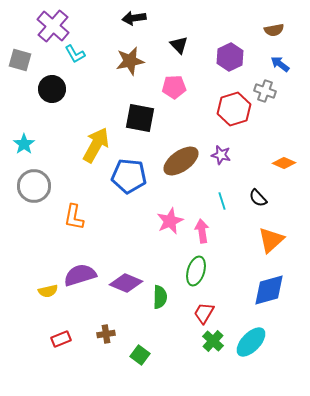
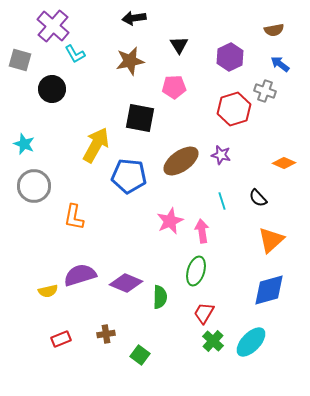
black triangle: rotated 12 degrees clockwise
cyan star: rotated 15 degrees counterclockwise
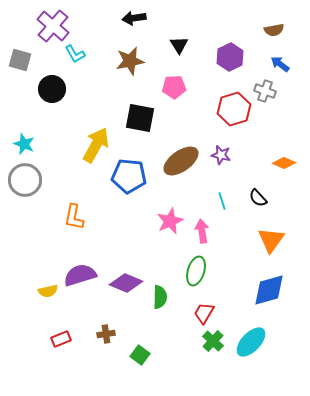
gray circle: moved 9 px left, 6 px up
orange triangle: rotated 12 degrees counterclockwise
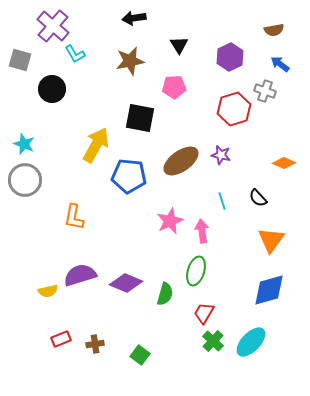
green semicircle: moved 5 px right, 3 px up; rotated 15 degrees clockwise
brown cross: moved 11 px left, 10 px down
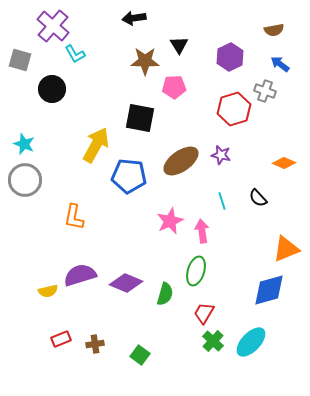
brown star: moved 15 px right; rotated 12 degrees clockwise
orange triangle: moved 15 px right, 9 px down; rotated 32 degrees clockwise
